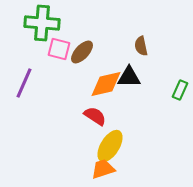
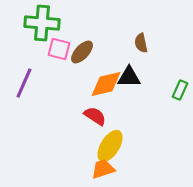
brown semicircle: moved 3 px up
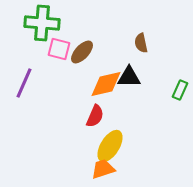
red semicircle: rotated 80 degrees clockwise
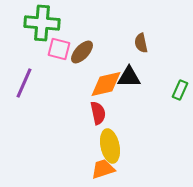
red semicircle: moved 3 px right, 3 px up; rotated 35 degrees counterclockwise
yellow ellipse: rotated 44 degrees counterclockwise
